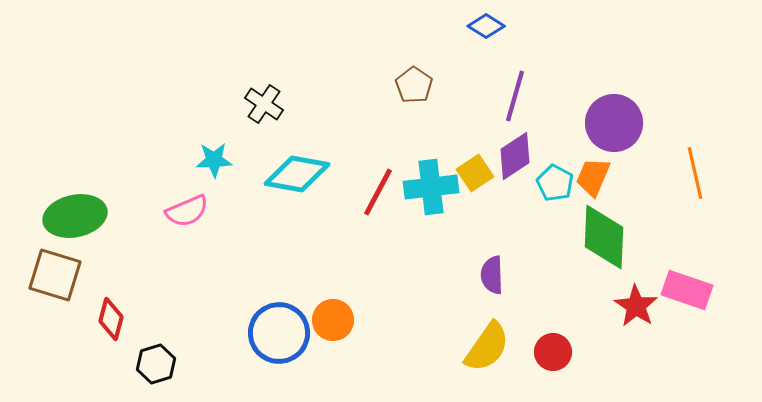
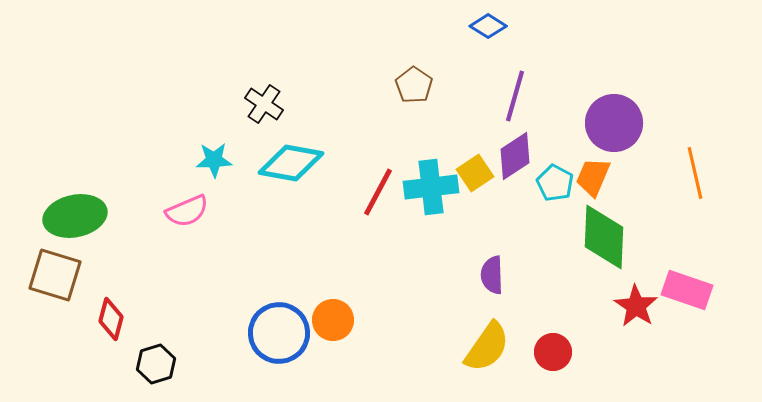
blue diamond: moved 2 px right
cyan diamond: moved 6 px left, 11 px up
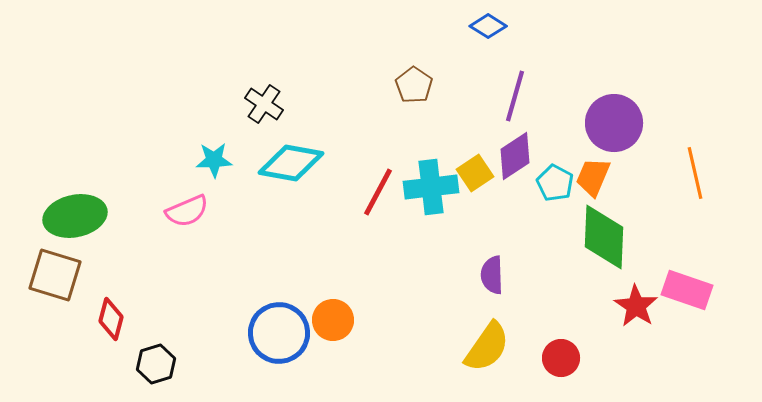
red circle: moved 8 px right, 6 px down
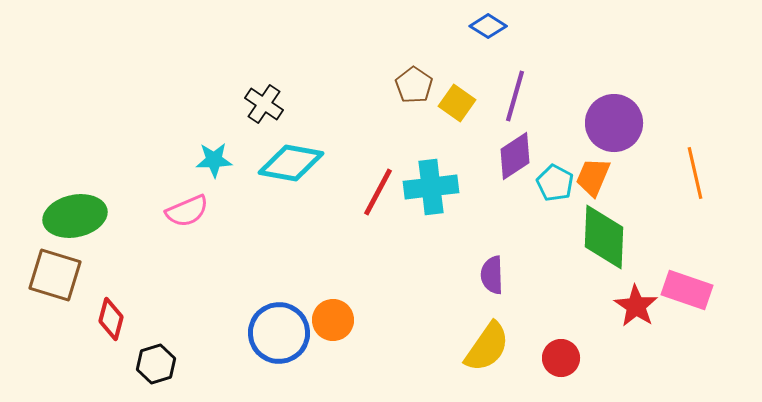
yellow square: moved 18 px left, 70 px up; rotated 21 degrees counterclockwise
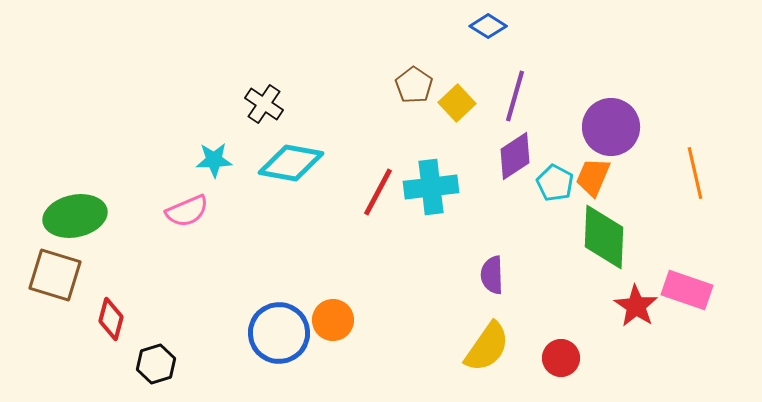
yellow square: rotated 12 degrees clockwise
purple circle: moved 3 px left, 4 px down
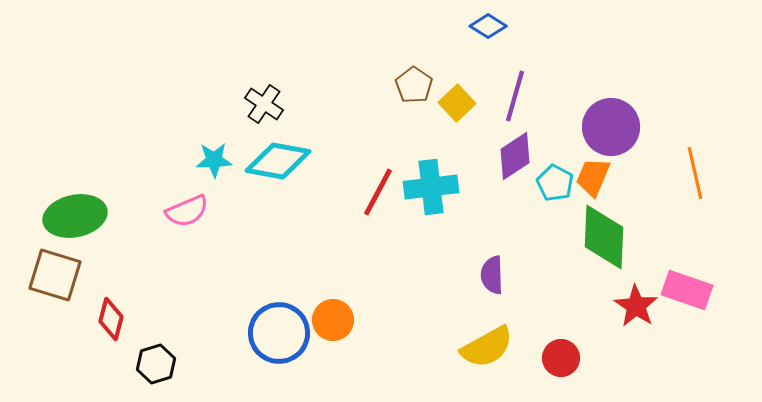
cyan diamond: moved 13 px left, 2 px up
yellow semicircle: rotated 26 degrees clockwise
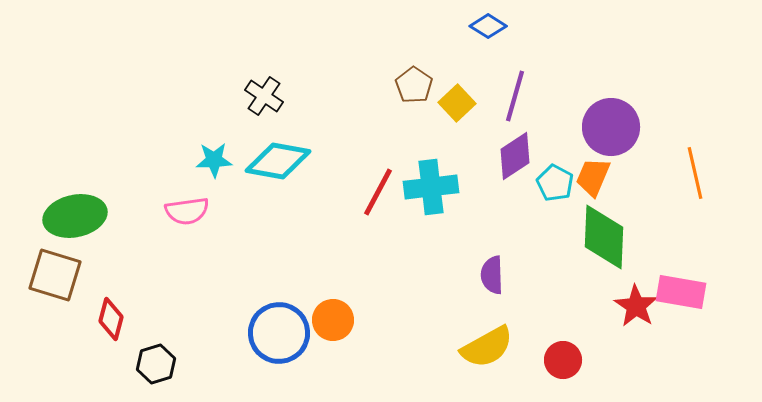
black cross: moved 8 px up
pink semicircle: rotated 15 degrees clockwise
pink rectangle: moved 6 px left, 2 px down; rotated 9 degrees counterclockwise
red circle: moved 2 px right, 2 px down
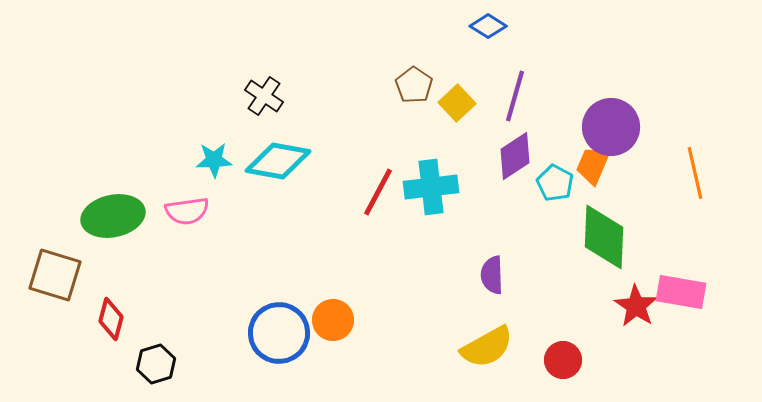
orange trapezoid: moved 12 px up
green ellipse: moved 38 px right
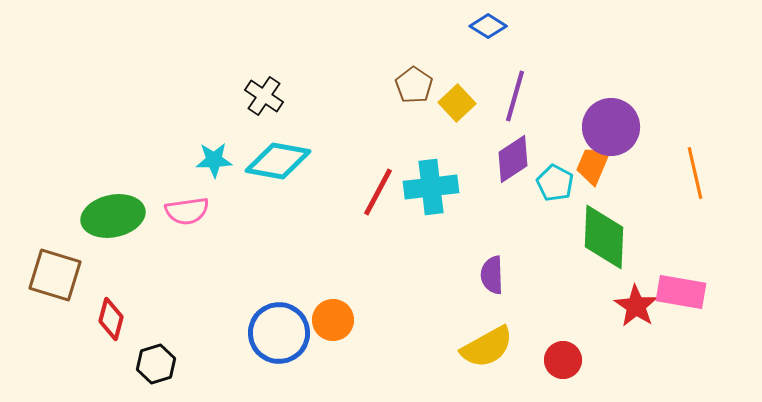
purple diamond: moved 2 px left, 3 px down
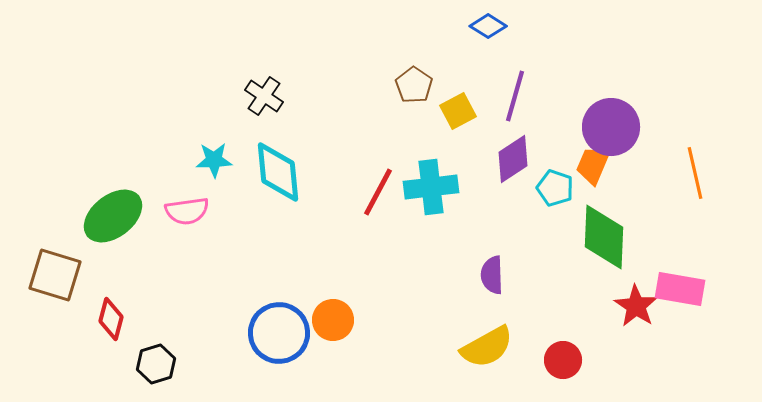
yellow square: moved 1 px right, 8 px down; rotated 15 degrees clockwise
cyan diamond: moved 11 px down; rotated 74 degrees clockwise
cyan pentagon: moved 5 px down; rotated 9 degrees counterclockwise
green ellipse: rotated 26 degrees counterclockwise
pink rectangle: moved 1 px left, 3 px up
